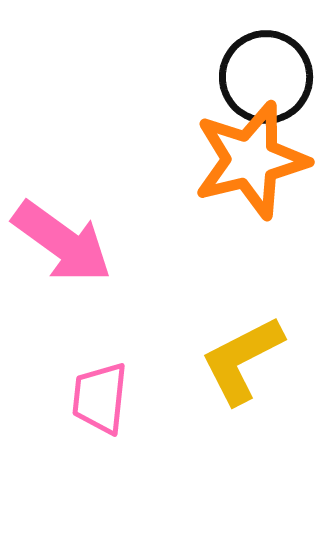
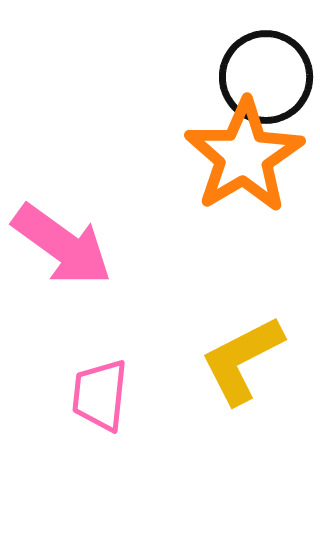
orange star: moved 7 px left, 4 px up; rotated 17 degrees counterclockwise
pink arrow: moved 3 px down
pink trapezoid: moved 3 px up
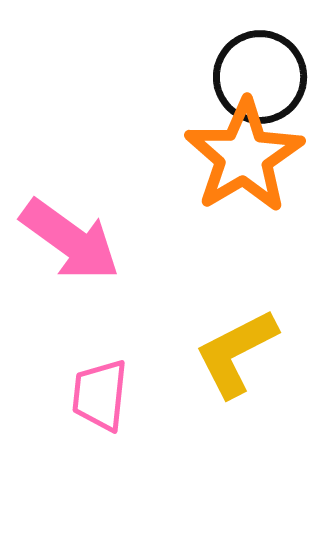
black circle: moved 6 px left
pink arrow: moved 8 px right, 5 px up
yellow L-shape: moved 6 px left, 7 px up
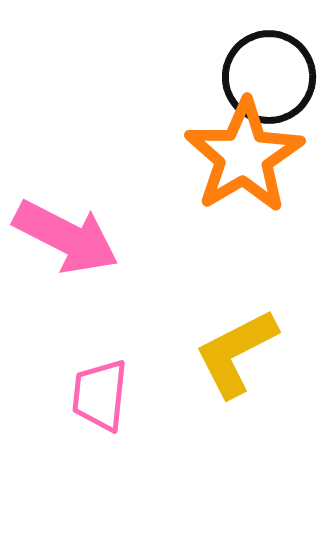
black circle: moved 9 px right
pink arrow: moved 4 px left, 3 px up; rotated 9 degrees counterclockwise
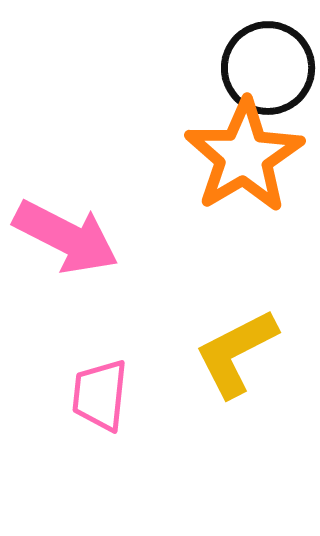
black circle: moved 1 px left, 9 px up
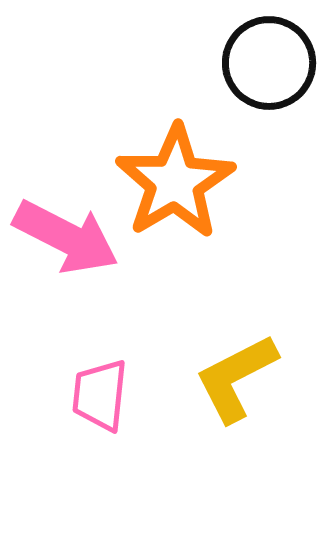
black circle: moved 1 px right, 5 px up
orange star: moved 69 px left, 26 px down
yellow L-shape: moved 25 px down
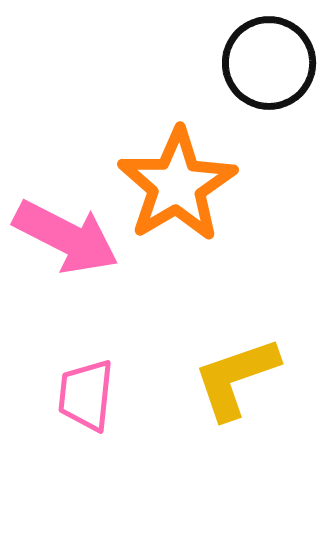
orange star: moved 2 px right, 3 px down
yellow L-shape: rotated 8 degrees clockwise
pink trapezoid: moved 14 px left
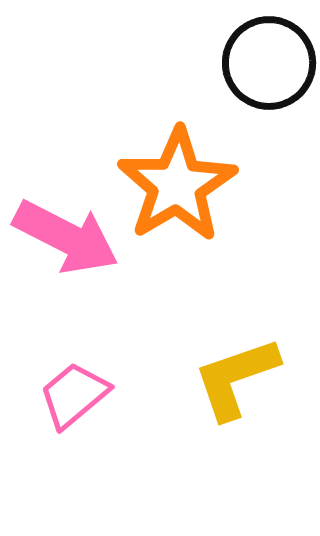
pink trapezoid: moved 12 px left; rotated 44 degrees clockwise
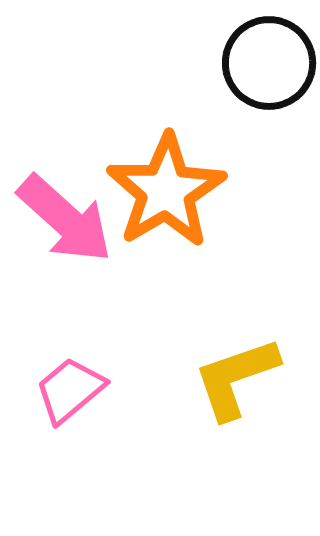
orange star: moved 11 px left, 6 px down
pink arrow: moved 1 px left, 18 px up; rotated 15 degrees clockwise
pink trapezoid: moved 4 px left, 5 px up
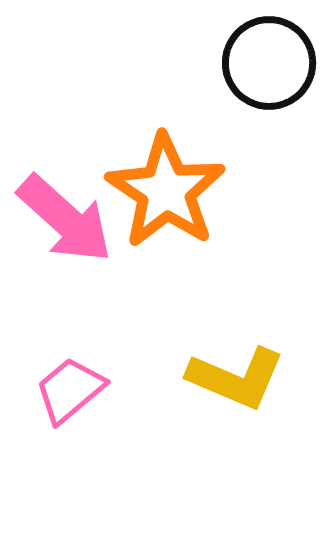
orange star: rotated 7 degrees counterclockwise
yellow L-shape: rotated 138 degrees counterclockwise
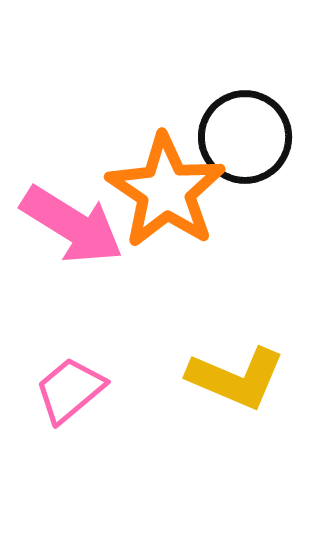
black circle: moved 24 px left, 74 px down
pink arrow: moved 7 px right, 6 px down; rotated 10 degrees counterclockwise
